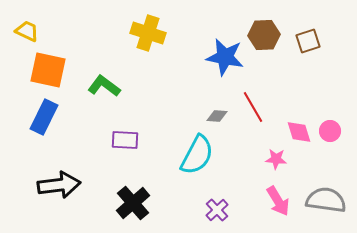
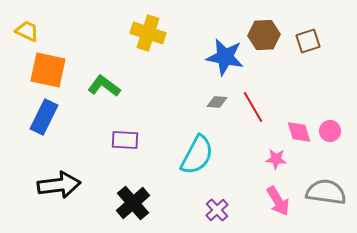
gray diamond: moved 14 px up
gray semicircle: moved 8 px up
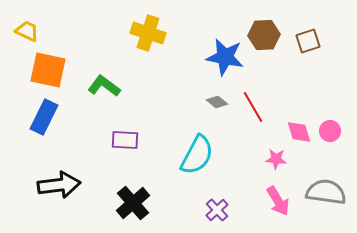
gray diamond: rotated 35 degrees clockwise
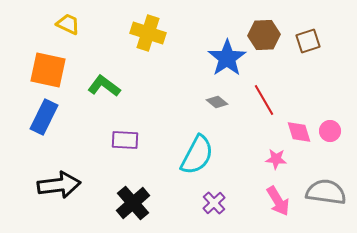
yellow trapezoid: moved 41 px right, 7 px up
blue star: moved 2 px right, 1 px down; rotated 27 degrees clockwise
red line: moved 11 px right, 7 px up
purple cross: moved 3 px left, 7 px up
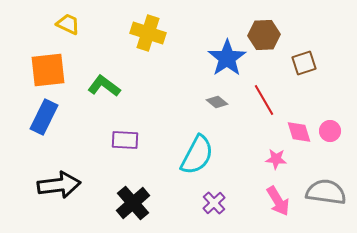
brown square: moved 4 px left, 22 px down
orange square: rotated 18 degrees counterclockwise
